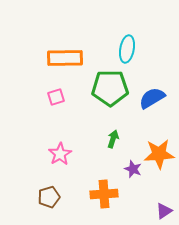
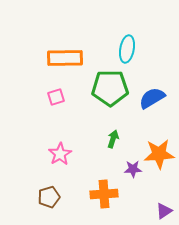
purple star: rotated 24 degrees counterclockwise
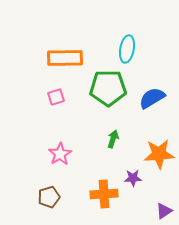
green pentagon: moved 2 px left
purple star: moved 9 px down
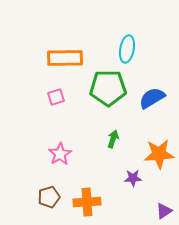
orange cross: moved 17 px left, 8 px down
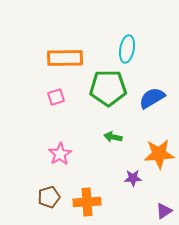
green arrow: moved 2 px up; rotated 96 degrees counterclockwise
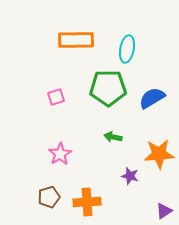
orange rectangle: moved 11 px right, 18 px up
purple star: moved 3 px left, 2 px up; rotated 18 degrees clockwise
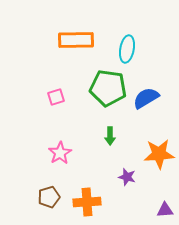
green pentagon: rotated 9 degrees clockwise
blue semicircle: moved 6 px left
green arrow: moved 3 px left, 1 px up; rotated 102 degrees counterclockwise
pink star: moved 1 px up
purple star: moved 3 px left, 1 px down
purple triangle: moved 1 px right, 1 px up; rotated 30 degrees clockwise
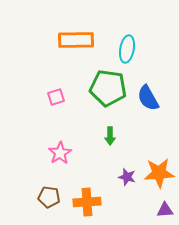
blue semicircle: moved 2 px right; rotated 88 degrees counterclockwise
orange star: moved 19 px down
brown pentagon: rotated 25 degrees clockwise
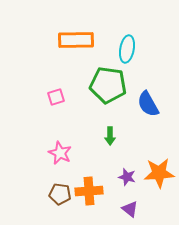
green pentagon: moved 3 px up
blue semicircle: moved 6 px down
pink star: rotated 15 degrees counterclockwise
brown pentagon: moved 11 px right, 3 px up
orange cross: moved 2 px right, 11 px up
purple triangle: moved 35 px left, 1 px up; rotated 42 degrees clockwise
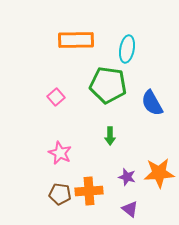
pink square: rotated 24 degrees counterclockwise
blue semicircle: moved 4 px right, 1 px up
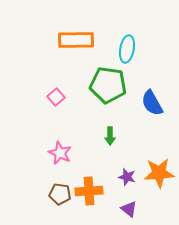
purple triangle: moved 1 px left
